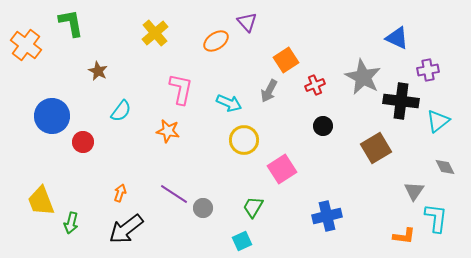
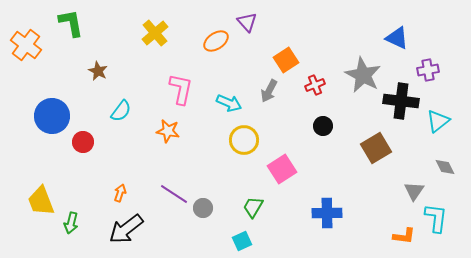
gray star: moved 2 px up
blue cross: moved 3 px up; rotated 12 degrees clockwise
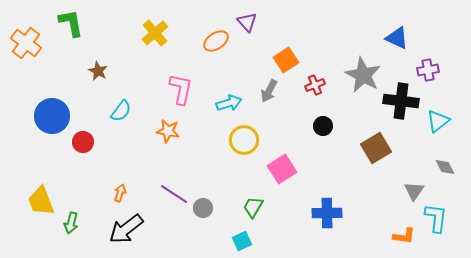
orange cross: moved 2 px up
cyan arrow: rotated 40 degrees counterclockwise
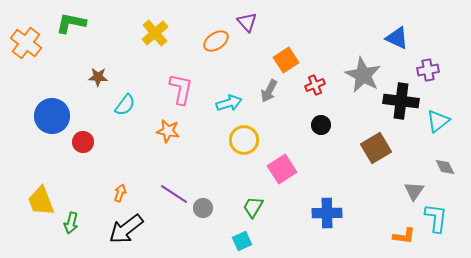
green L-shape: rotated 68 degrees counterclockwise
brown star: moved 6 px down; rotated 24 degrees counterclockwise
cyan semicircle: moved 4 px right, 6 px up
black circle: moved 2 px left, 1 px up
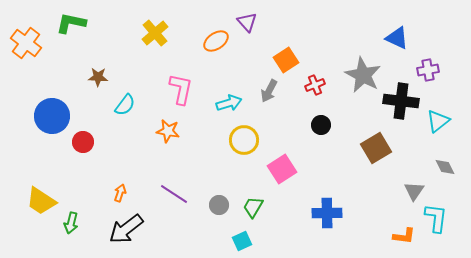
yellow trapezoid: rotated 36 degrees counterclockwise
gray circle: moved 16 px right, 3 px up
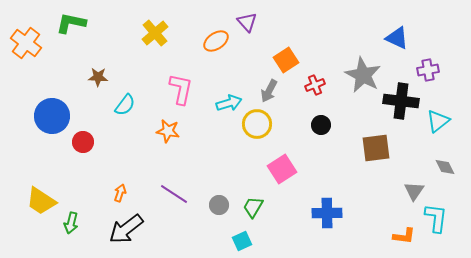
yellow circle: moved 13 px right, 16 px up
brown square: rotated 24 degrees clockwise
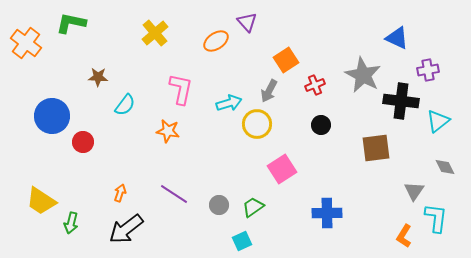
green trapezoid: rotated 25 degrees clockwise
orange L-shape: rotated 115 degrees clockwise
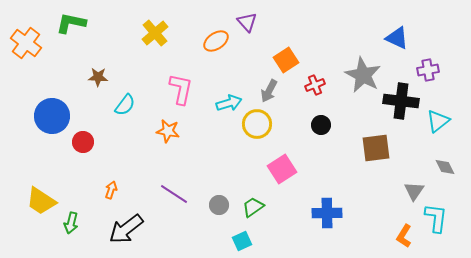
orange arrow: moved 9 px left, 3 px up
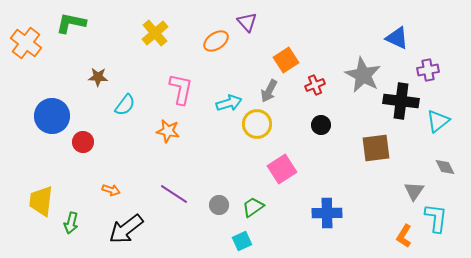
orange arrow: rotated 90 degrees clockwise
yellow trapezoid: rotated 64 degrees clockwise
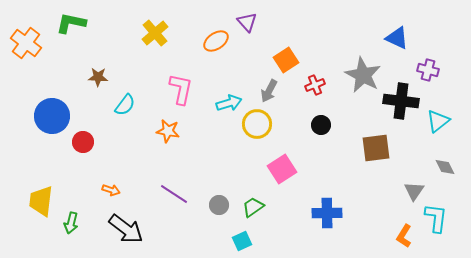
purple cross: rotated 25 degrees clockwise
black arrow: rotated 105 degrees counterclockwise
